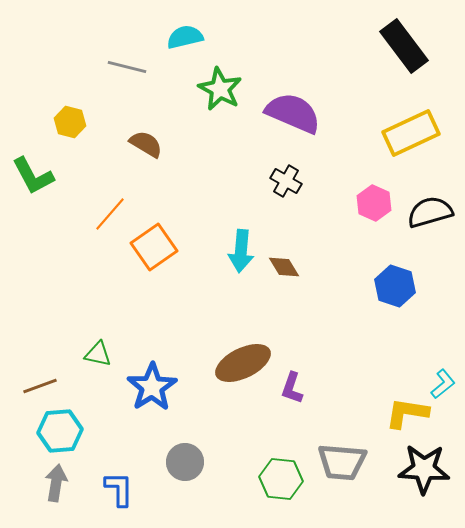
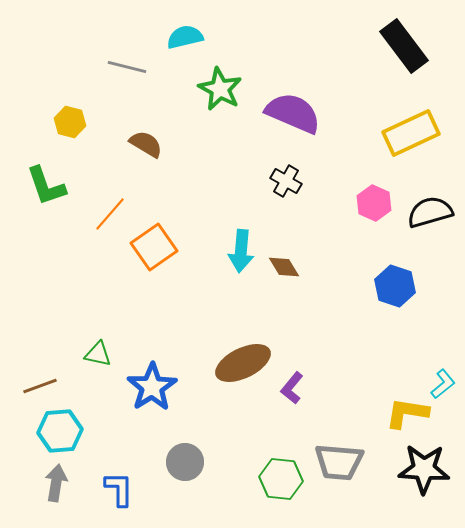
green L-shape: moved 13 px right, 10 px down; rotated 9 degrees clockwise
purple L-shape: rotated 20 degrees clockwise
gray trapezoid: moved 3 px left
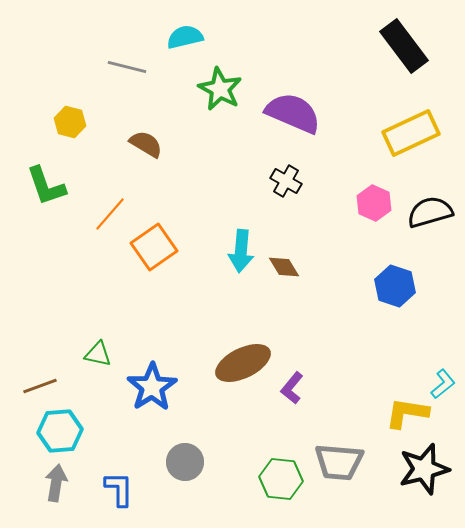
black star: rotated 18 degrees counterclockwise
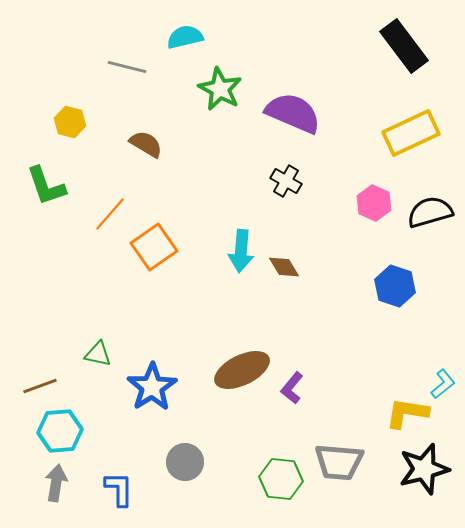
brown ellipse: moved 1 px left, 7 px down
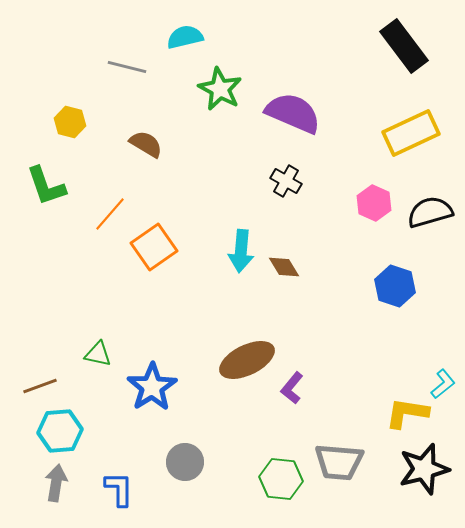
brown ellipse: moved 5 px right, 10 px up
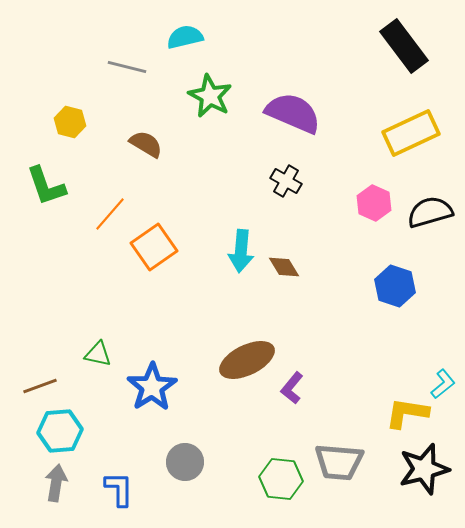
green star: moved 10 px left, 7 px down
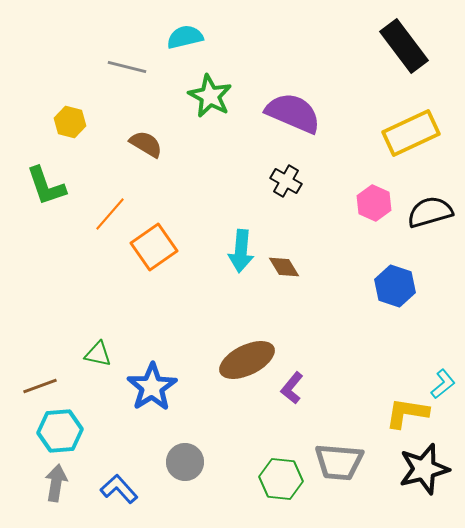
blue L-shape: rotated 42 degrees counterclockwise
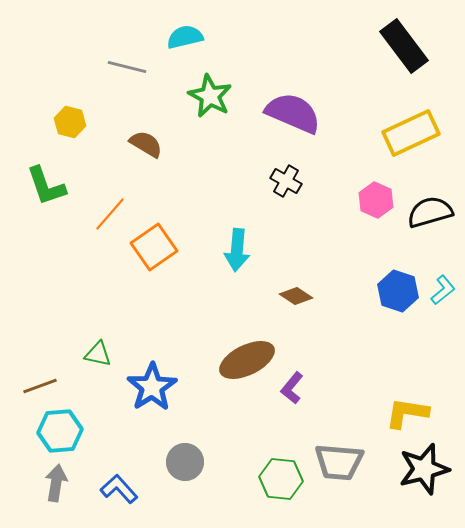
pink hexagon: moved 2 px right, 3 px up
cyan arrow: moved 4 px left, 1 px up
brown diamond: moved 12 px right, 29 px down; rotated 24 degrees counterclockwise
blue hexagon: moved 3 px right, 5 px down
cyan L-shape: moved 94 px up
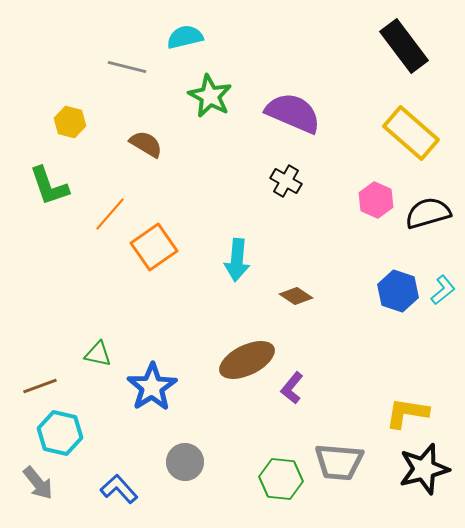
yellow rectangle: rotated 66 degrees clockwise
green L-shape: moved 3 px right
black semicircle: moved 2 px left, 1 px down
cyan arrow: moved 10 px down
cyan hexagon: moved 2 px down; rotated 18 degrees clockwise
gray arrow: moved 18 px left; rotated 132 degrees clockwise
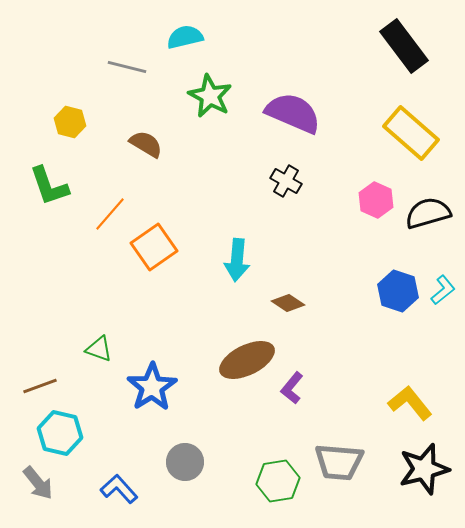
brown diamond: moved 8 px left, 7 px down
green triangle: moved 1 px right, 5 px up; rotated 8 degrees clockwise
yellow L-shape: moved 3 px right, 10 px up; rotated 42 degrees clockwise
green hexagon: moved 3 px left, 2 px down; rotated 15 degrees counterclockwise
